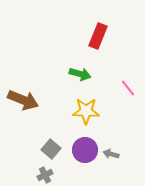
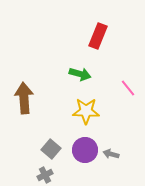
brown arrow: moved 1 px right, 2 px up; rotated 116 degrees counterclockwise
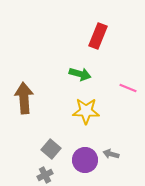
pink line: rotated 30 degrees counterclockwise
purple circle: moved 10 px down
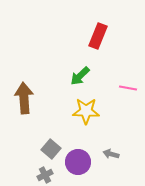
green arrow: moved 2 px down; rotated 120 degrees clockwise
pink line: rotated 12 degrees counterclockwise
purple circle: moved 7 px left, 2 px down
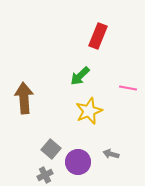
yellow star: moved 3 px right; rotated 24 degrees counterclockwise
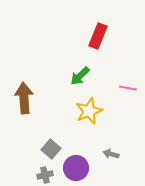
purple circle: moved 2 px left, 6 px down
gray cross: rotated 14 degrees clockwise
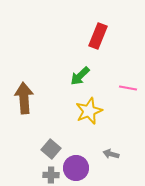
gray cross: moved 6 px right; rotated 14 degrees clockwise
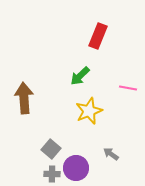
gray arrow: rotated 21 degrees clockwise
gray cross: moved 1 px right, 1 px up
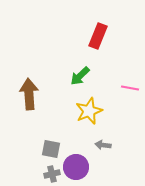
pink line: moved 2 px right
brown arrow: moved 5 px right, 4 px up
gray square: rotated 30 degrees counterclockwise
gray arrow: moved 8 px left, 9 px up; rotated 28 degrees counterclockwise
purple circle: moved 1 px up
gray cross: rotated 14 degrees counterclockwise
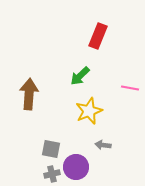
brown arrow: rotated 8 degrees clockwise
